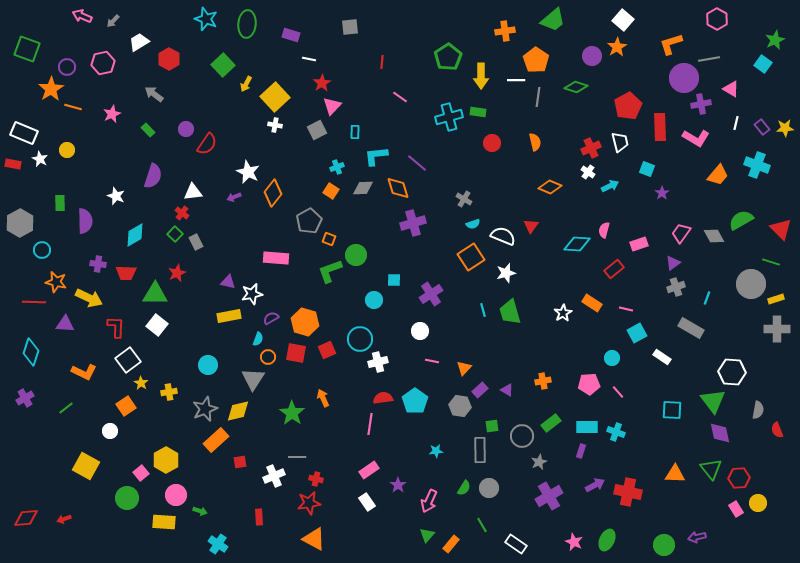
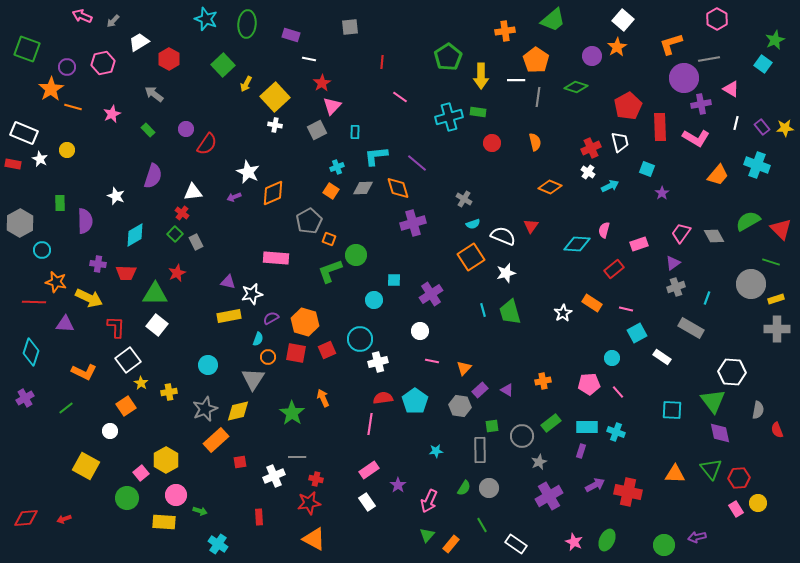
orange diamond at (273, 193): rotated 28 degrees clockwise
green semicircle at (741, 220): moved 7 px right, 1 px down
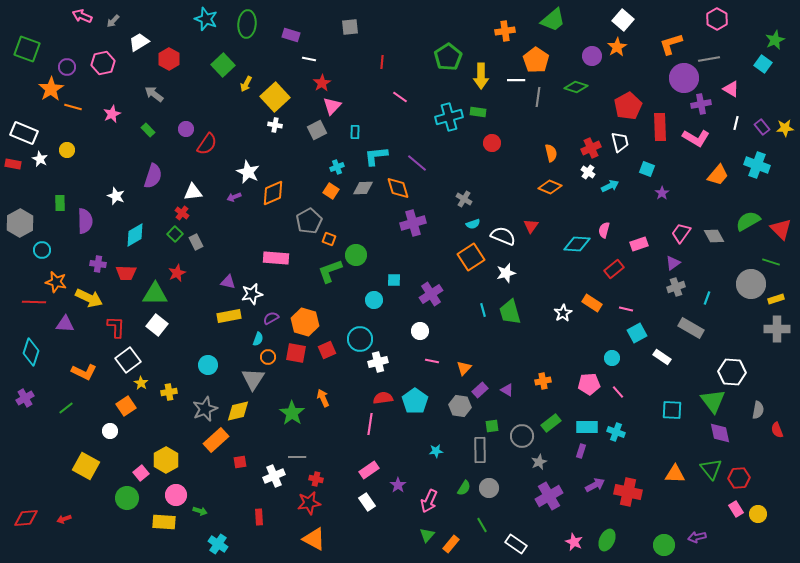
orange semicircle at (535, 142): moved 16 px right, 11 px down
yellow circle at (758, 503): moved 11 px down
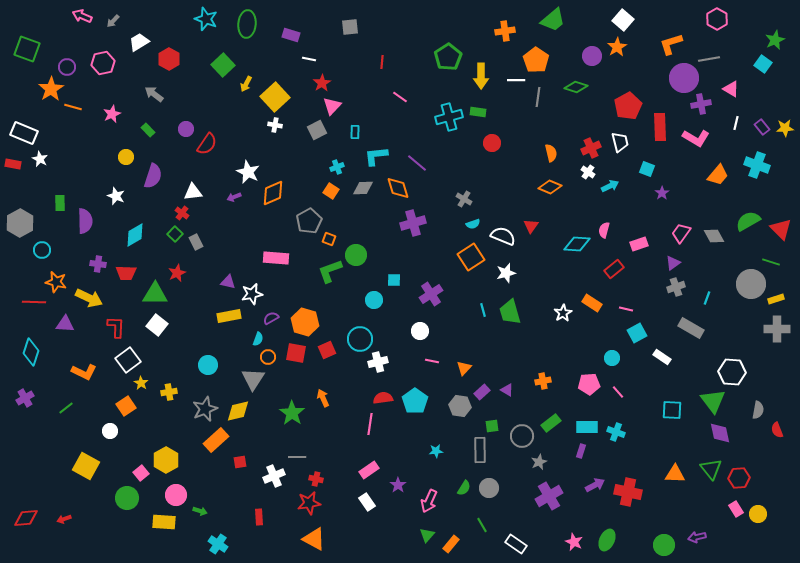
yellow circle at (67, 150): moved 59 px right, 7 px down
purple rectangle at (480, 390): moved 2 px right, 2 px down
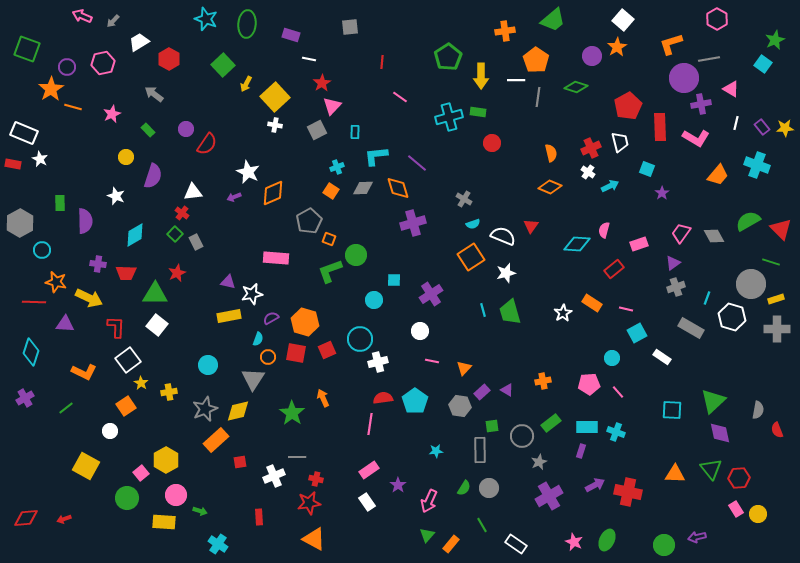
white hexagon at (732, 372): moved 55 px up; rotated 12 degrees clockwise
green triangle at (713, 401): rotated 24 degrees clockwise
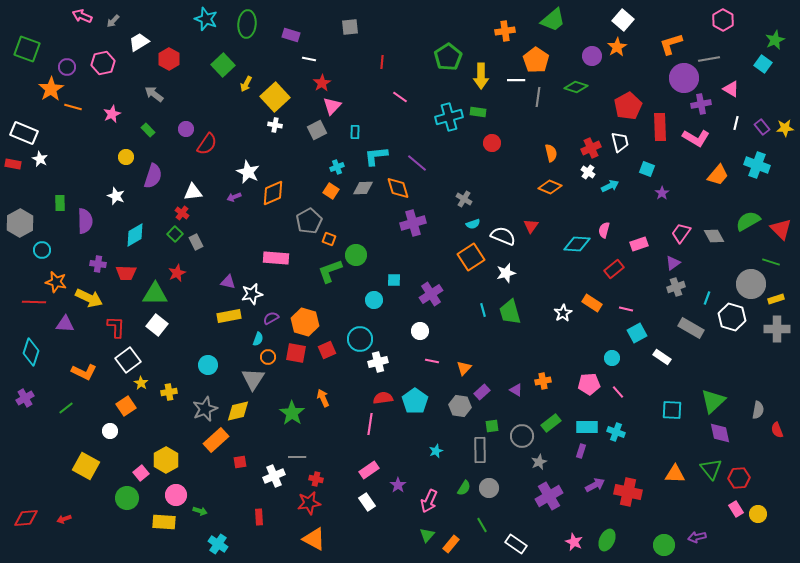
pink hexagon at (717, 19): moved 6 px right, 1 px down
purple triangle at (507, 390): moved 9 px right
cyan star at (436, 451): rotated 16 degrees counterclockwise
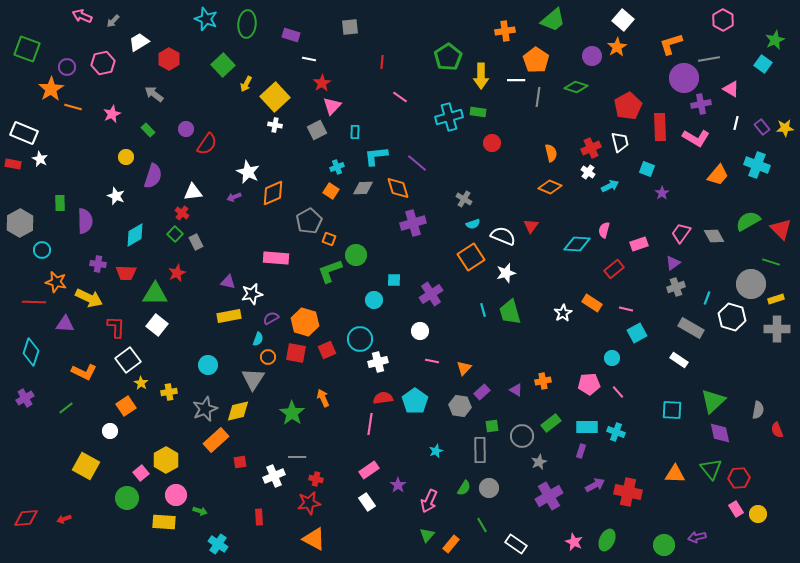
white rectangle at (662, 357): moved 17 px right, 3 px down
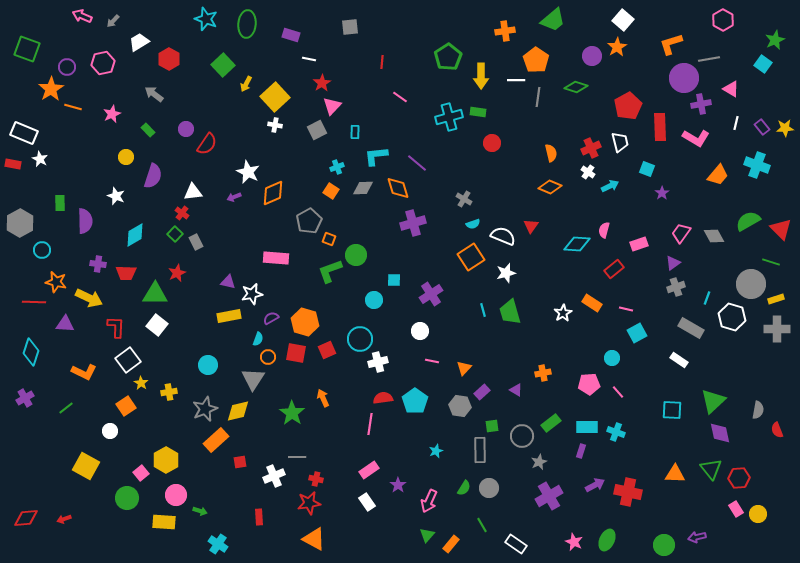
orange cross at (543, 381): moved 8 px up
